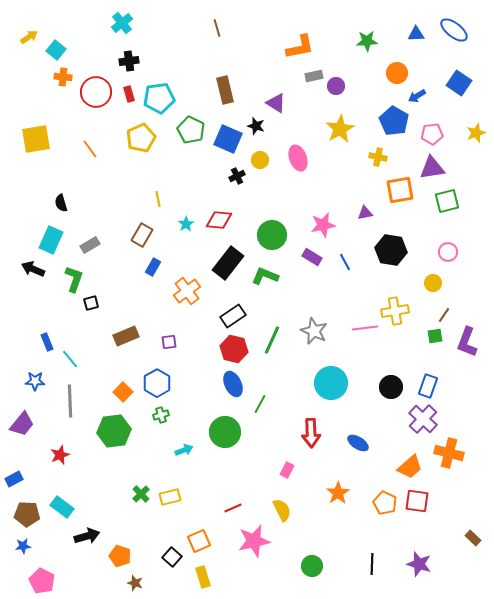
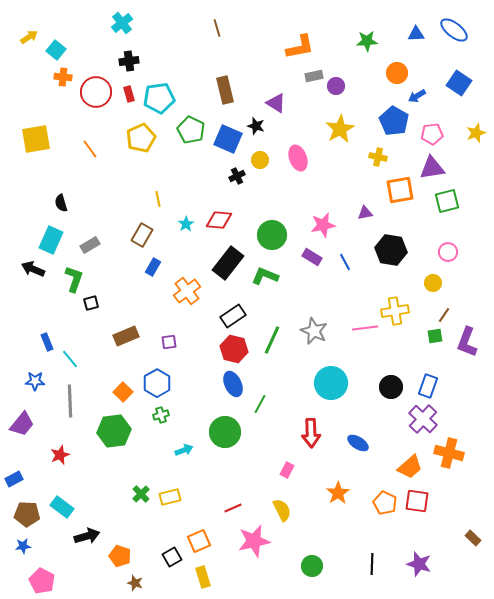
black square at (172, 557): rotated 18 degrees clockwise
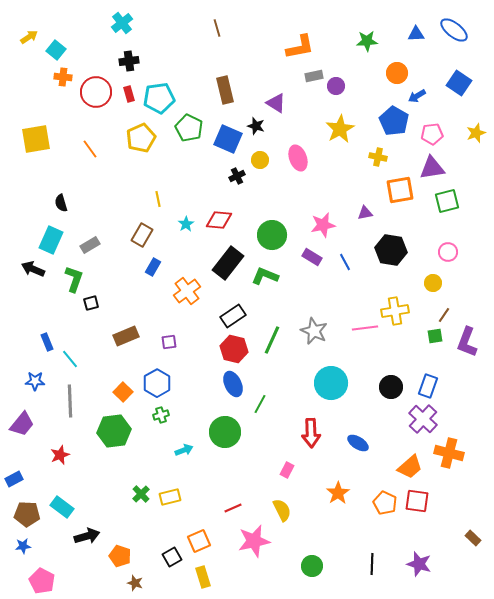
green pentagon at (191, 130): moved 2 px left, 2 px up
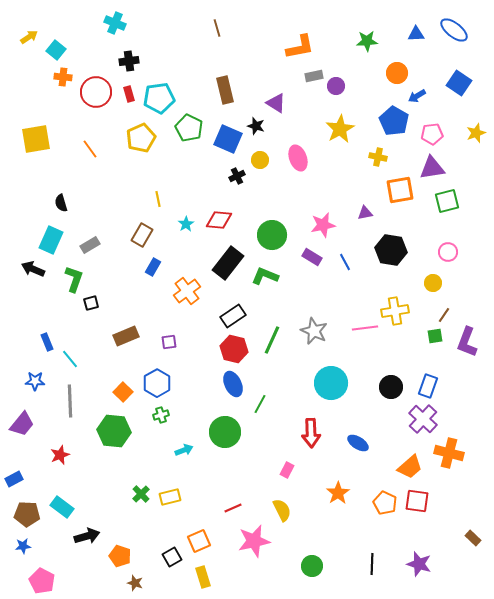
cyan cross at (122, 23): moved 7 px left; rotated 30 degrees counterclockwise
green hexagon at (114, 431): rotated 12 degrees clockwise
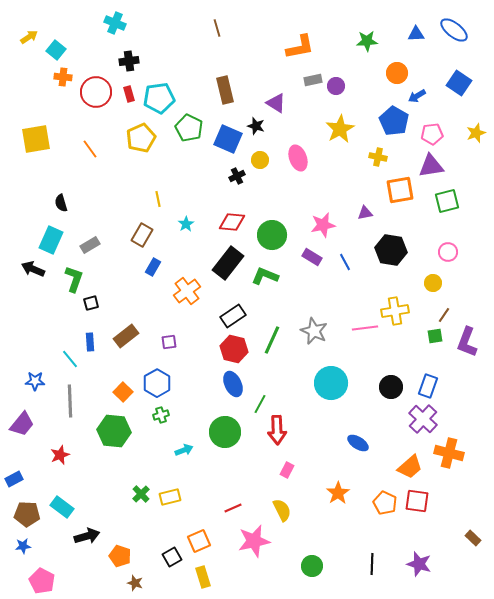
gray rectangle at (314, 76): moved 1 px left, 4 px down
purple triangle at (432, 168): moved 1 px left, 2 px up
red diamond at (219, 220): moved 13 px right, 2 px down
brown rectangle at (126, 336): rotated 15 degrees counterclockwise
blue rectangle at (47, 342): moved 43 px right; rotated 18 degrees clockwise
red arrow at (311, 433): moved 34 px left, 3 px up
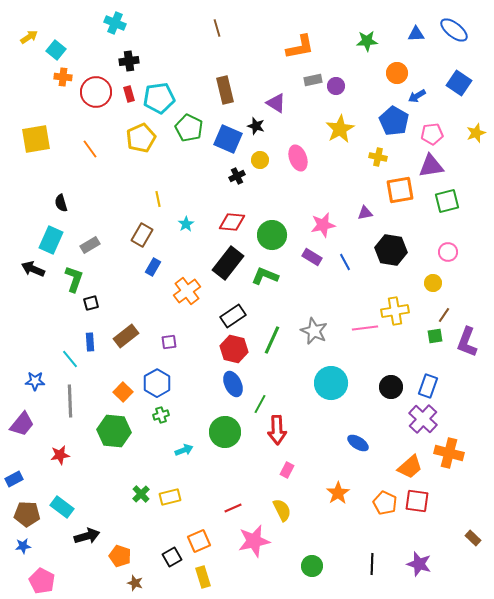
red star at (60, 455): rotated 12 degrees clockwise
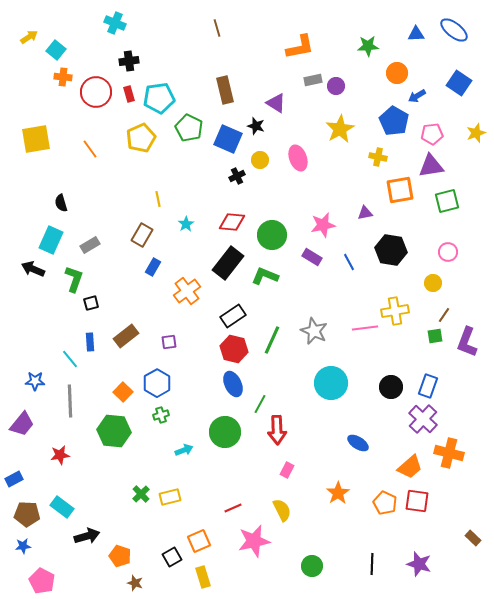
green star at (367, 41): moved 1 px right, 5 px down
blue line at (345, 262): moved 4 px right
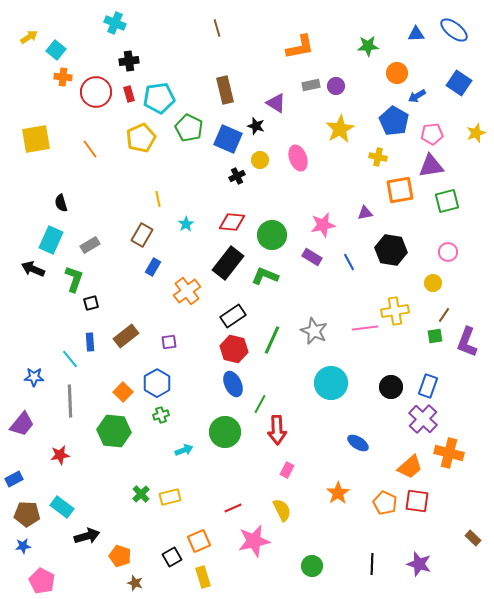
gray rectangle at (313, 80): moved 2 px left, 5 px down
blue star at (35, 381): moved 1 px left, 4 px up
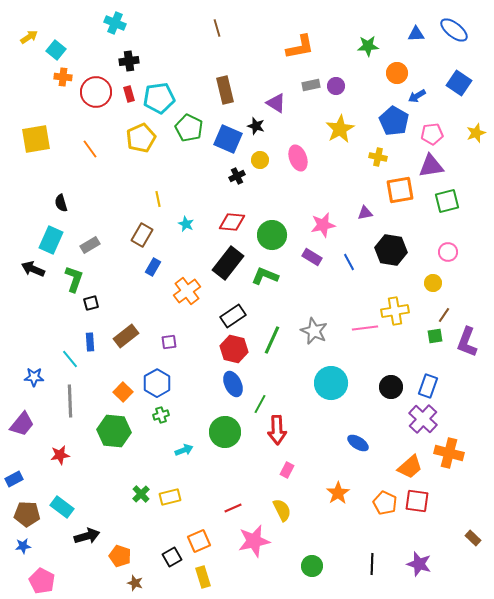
cyan star at (186, 224): rotated 14 degrees counterclockwise
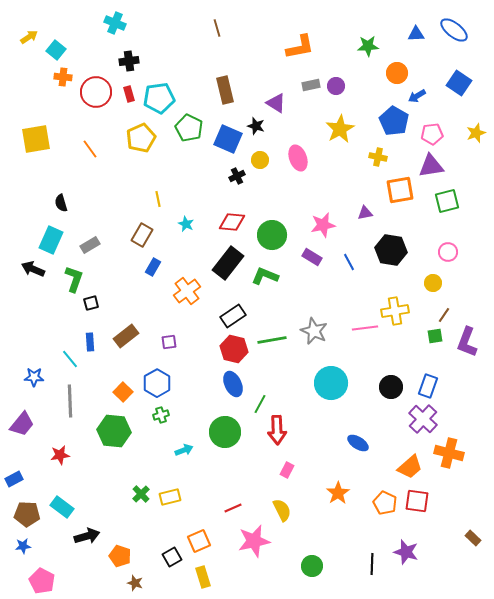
green line at (272, 340): rotated 56 degrees clockwise
purple star at (419, 564): moved 13 px left, 12 px up
